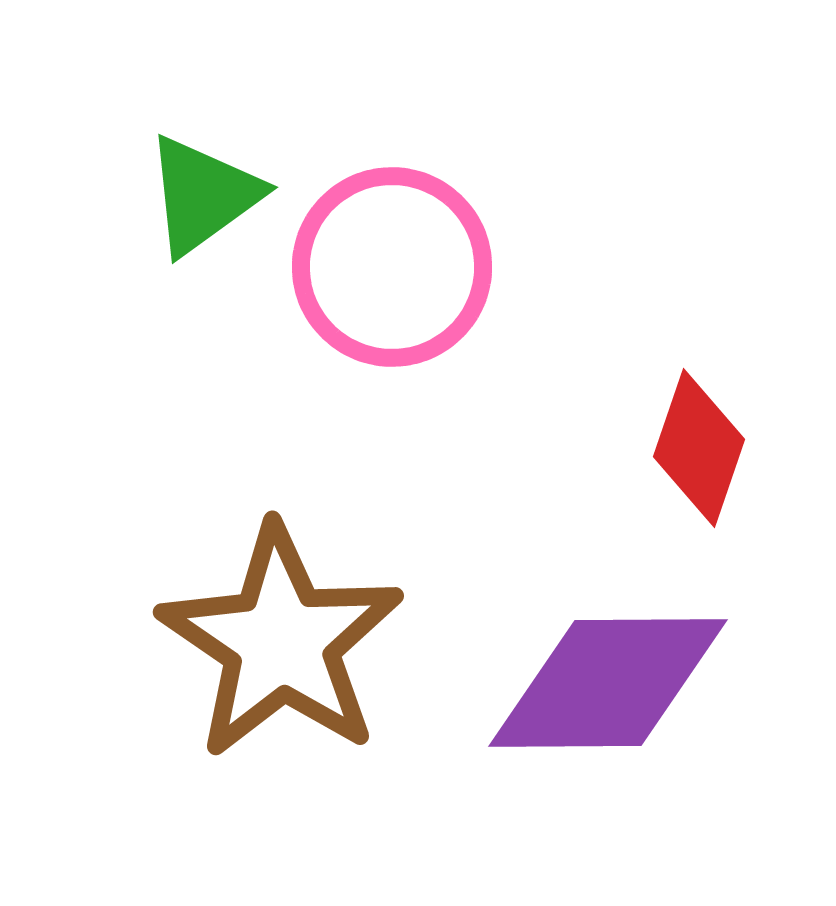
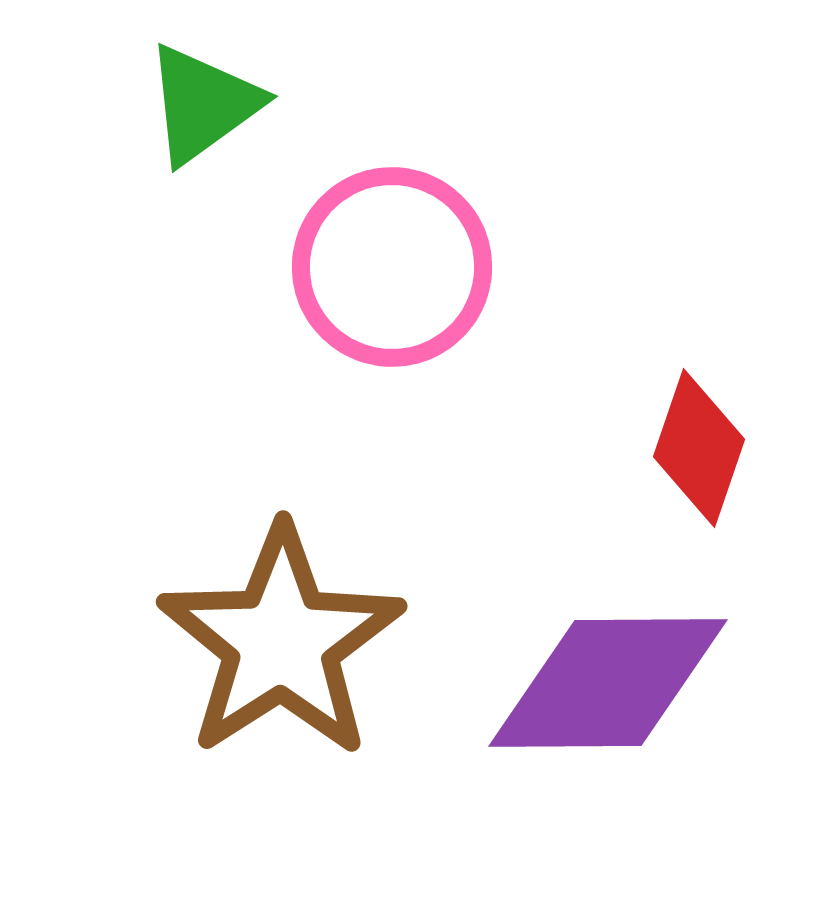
green triangle: moved 91 px up
brown star: rotated 5 degrees clockwise
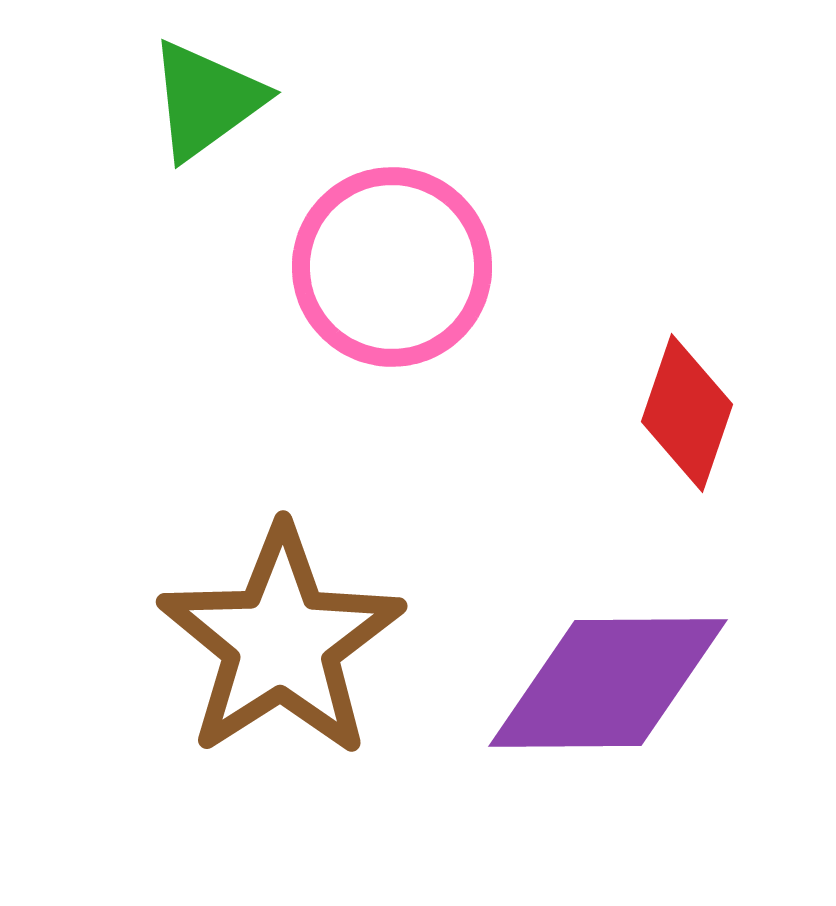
green triangle: moved 3 px right, 4 px up
red diamond: moved 12 px left, 35 px up
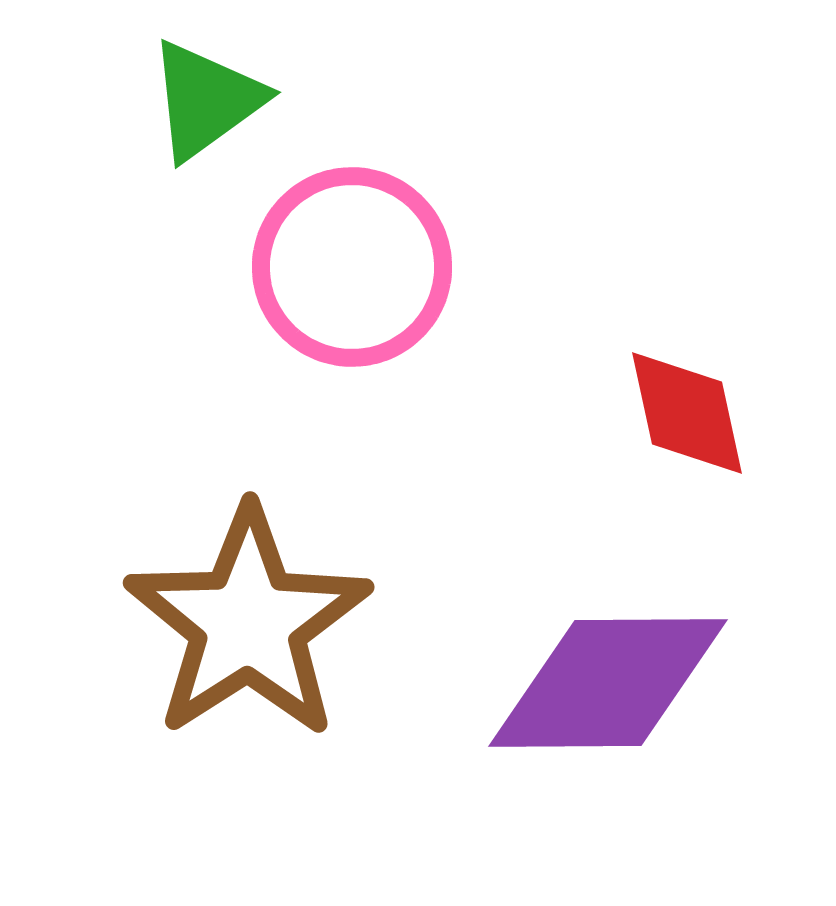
pink circle: moved 40 px left
red diamond: rotated 31 degrees counterclockwise
brown star: moved 33 px left, 19 px up
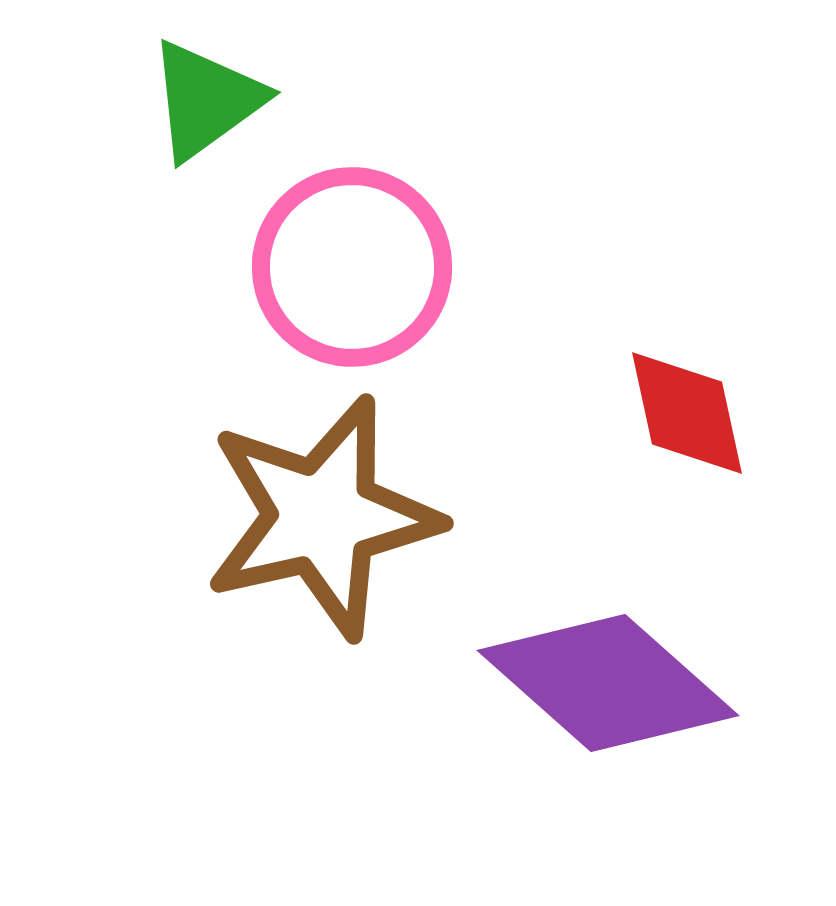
brown star: moved 74 px right, 106 px up; rotated 20 degrees clockwise
purple diamond: rotated 42 degrees clockwise
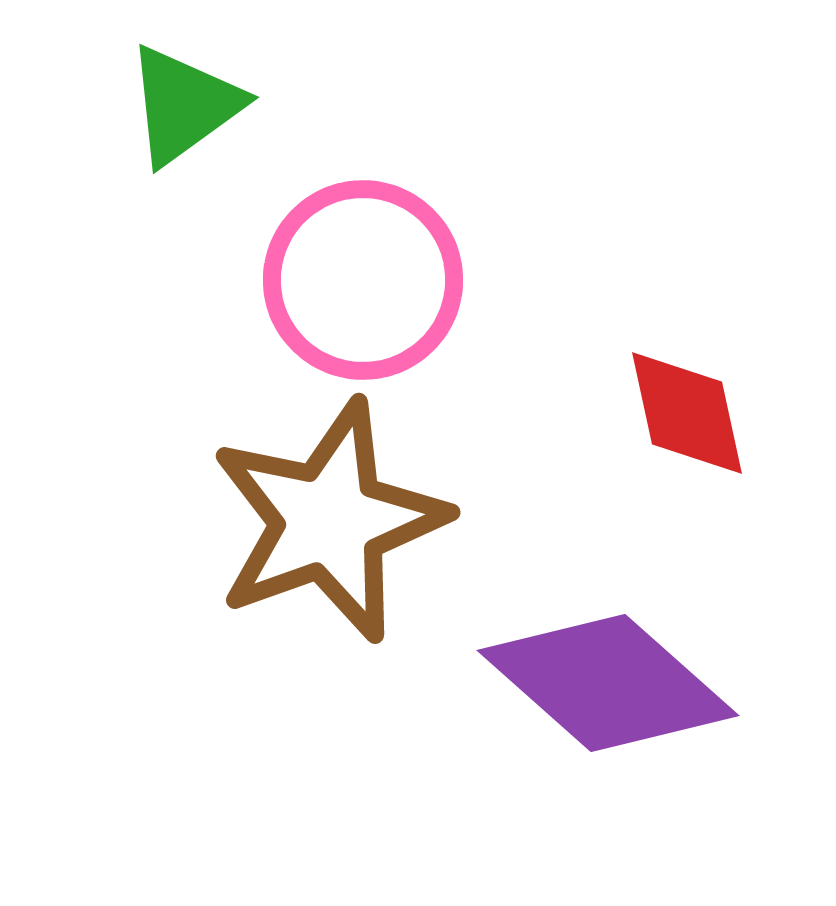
green triangle: moved 22 px left, 5 px down
pink circle: moved 11 px right, 13 px down
brown star: moved 7 px right, 4 px down; rotated 7 degrees counterclockwise
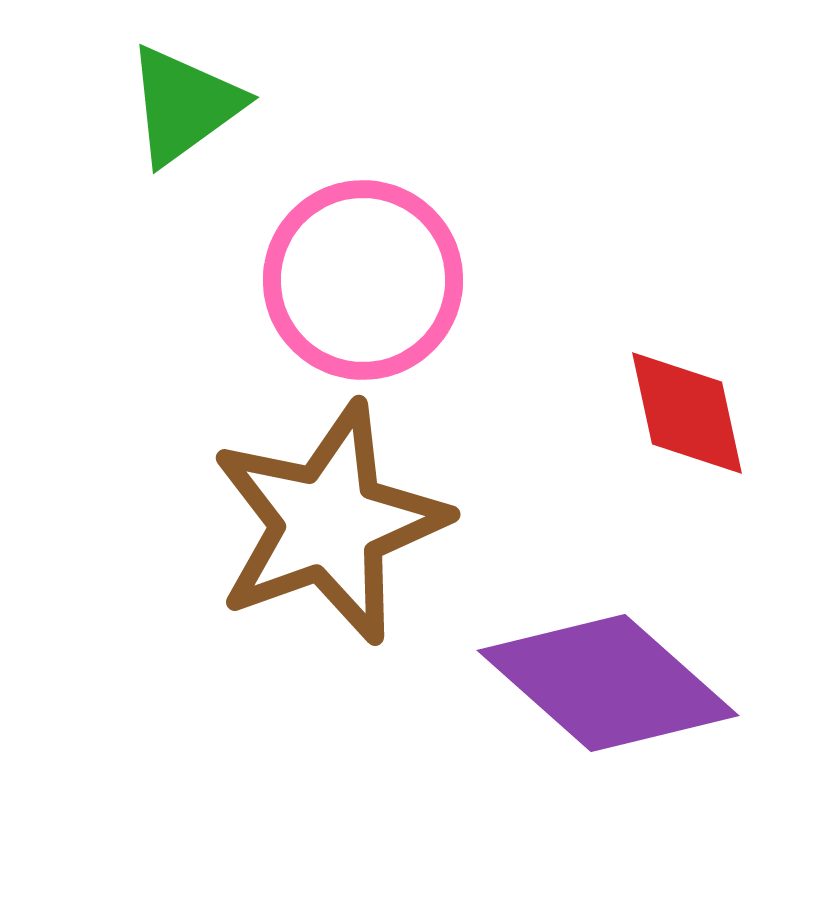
brown star: moved 2 px down
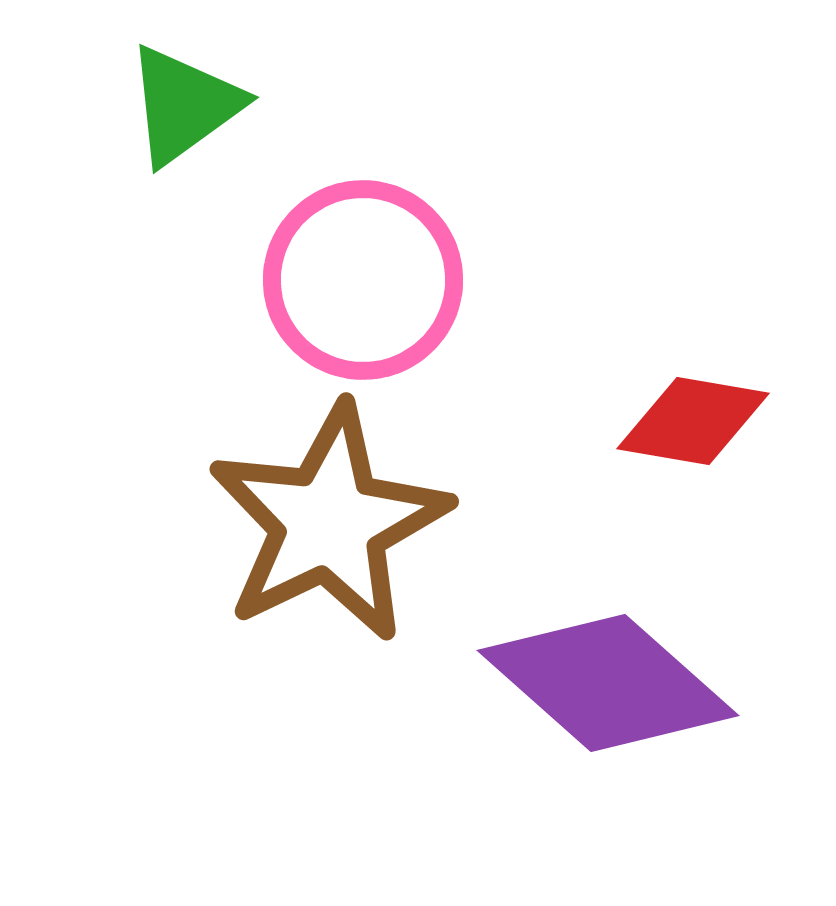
red diamond: moved 6 px right, 8 px down; rotated 68 degrees counterclockwise
brown star: rotated 6 degrees counterclockwise
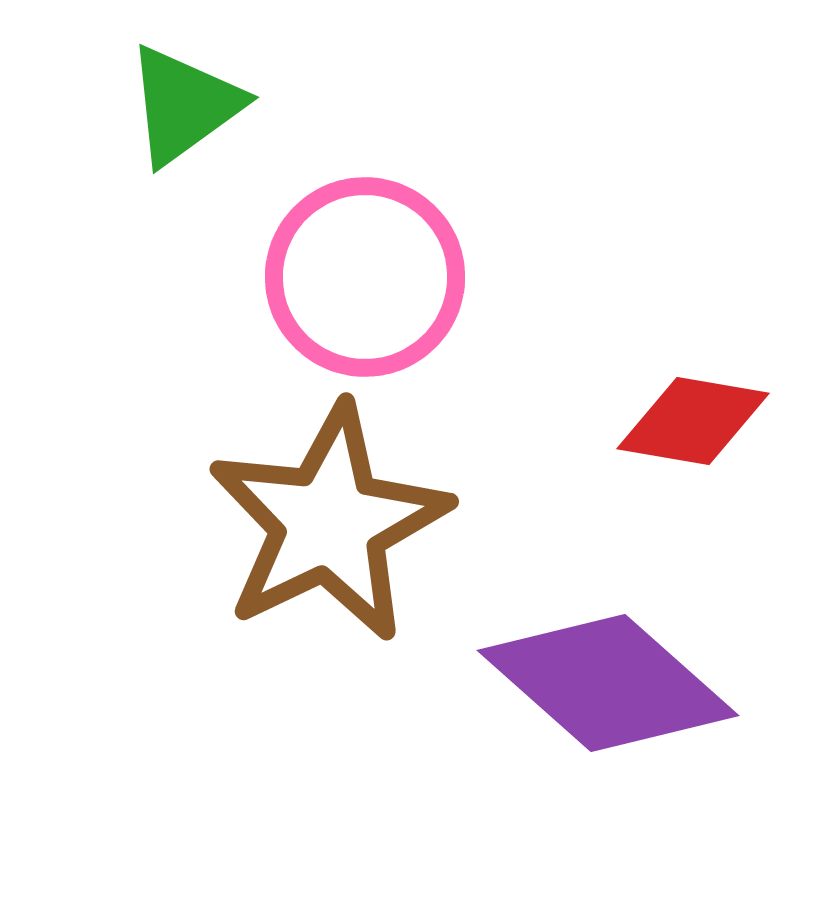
pink circle: moved 2 px right, 3 px up
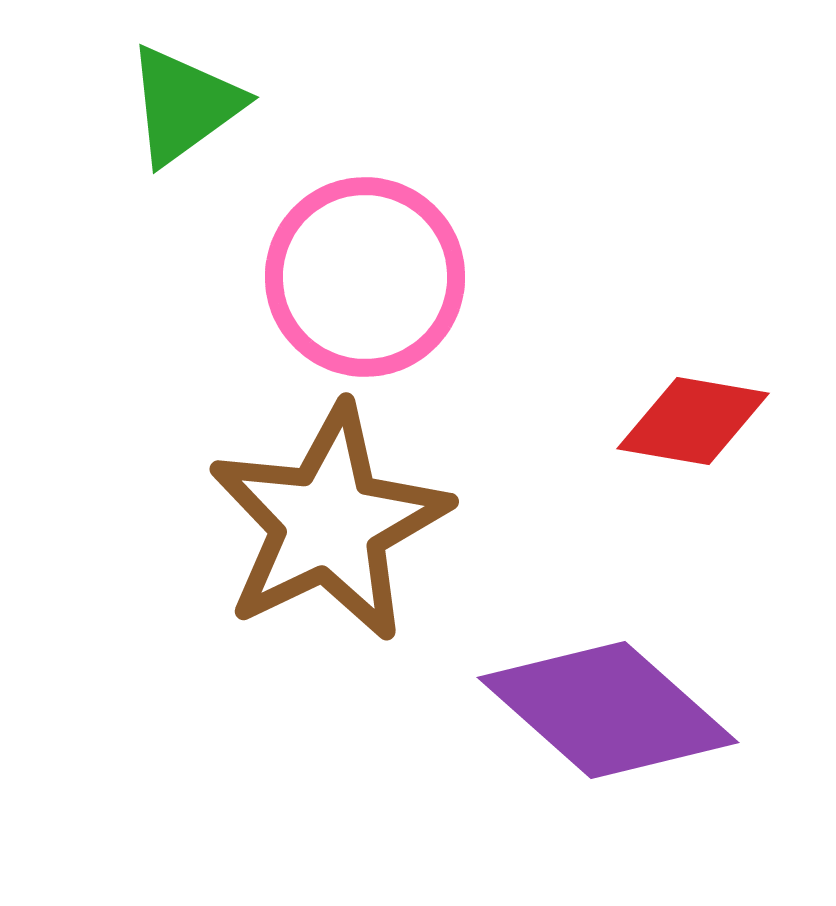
purple diamond: moved 27 px down
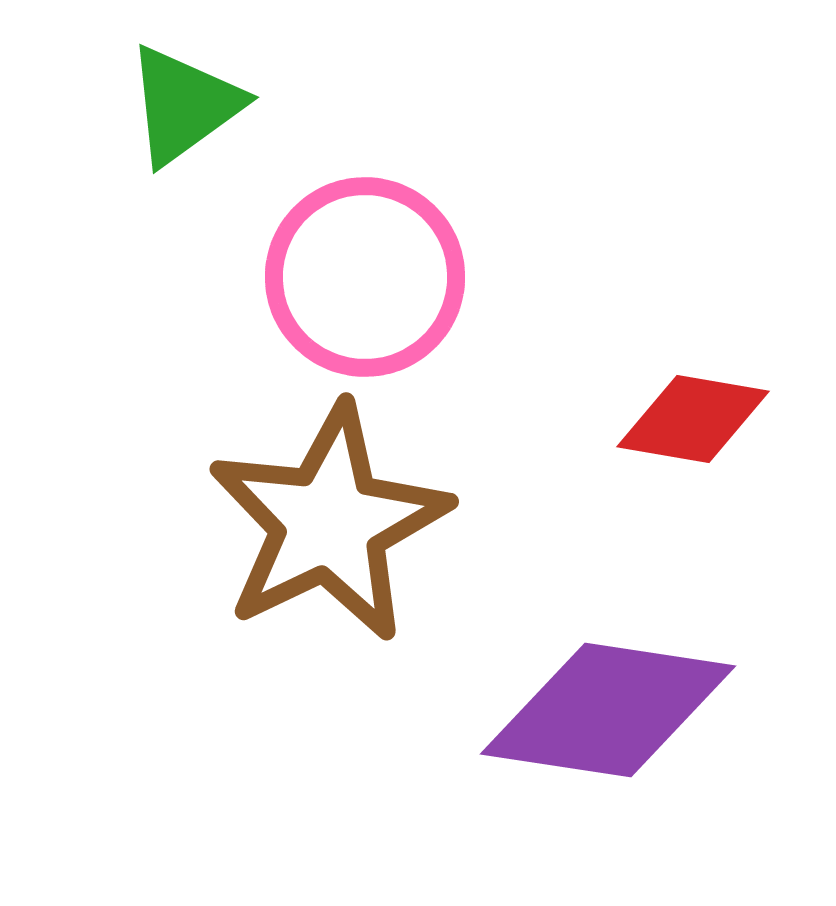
red diamond: moved 2 px up
purple diamond: rotated 33 degrees counterclockwise
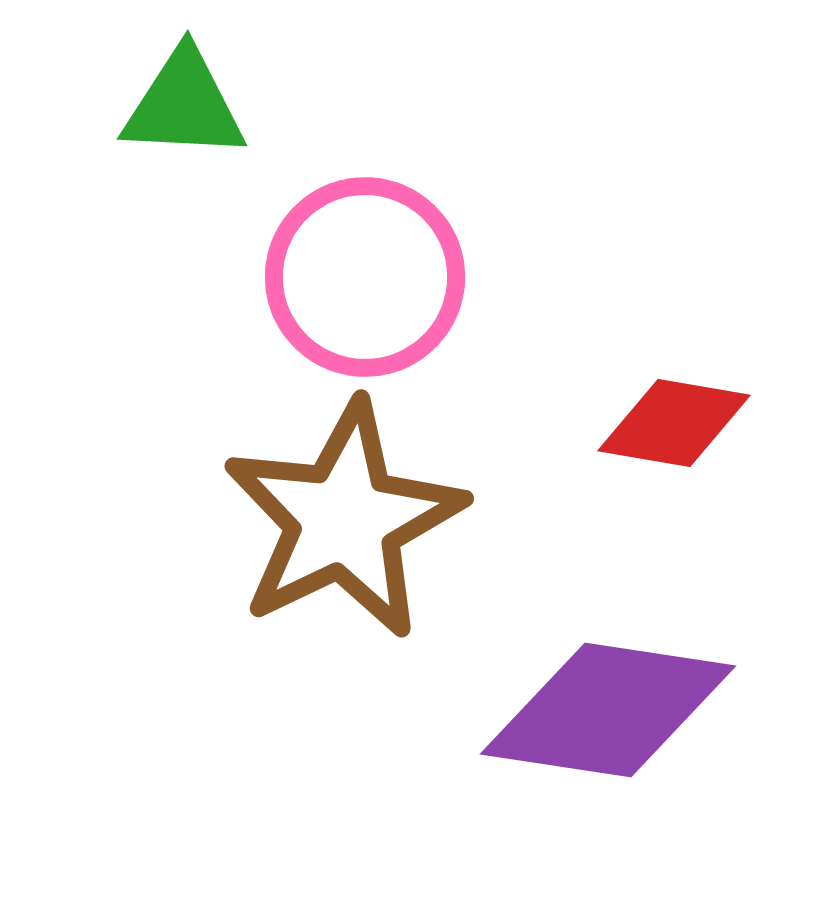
green triangle: rotated 39 degrees clockwise
red diamond: moved 19 px left, 4 px down
brown star: moved 15 px right, 3 px up
